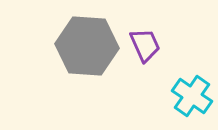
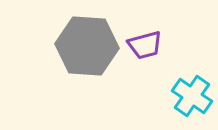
purple trapezoid: rotated 99 degrees clockwise
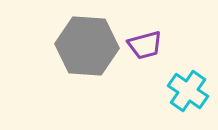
cyan cross: moved 4 px left, 5 px up
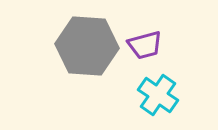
cyan cross: moved 30 px left, 4 px down
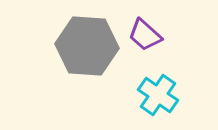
purple trapezoid: moved 10 px up; rotated 57 degrees clockwise
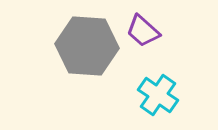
purple trapezoid: moved 2 px left, 4 px up
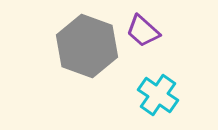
gray hexagon: rotated 16 degrees clockwise
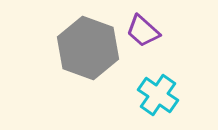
gray hexagon: moved 1 px right, 2 px down
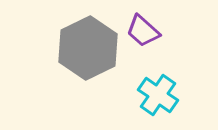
gray hexagon: rotated 14 degrees clockwise
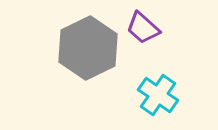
purple trapezoid: moved 3 px up
